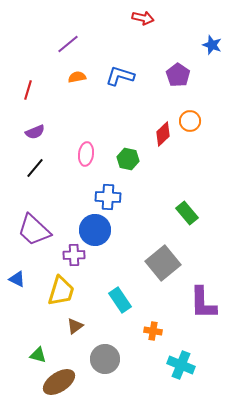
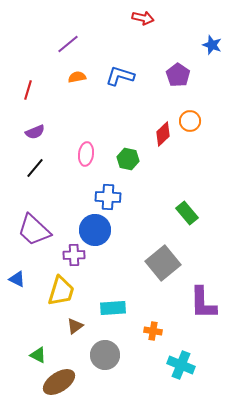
cyan rectangle: moved 7 px left, 8 px down; rotated 60 degrees counterclockwise
green triangle: rotated 12 degrees clockwise
gray circle: moved 4 px up
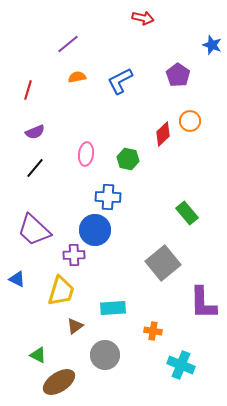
blue L-shape: moved 5 px down; rotated 44 degrees counterclockwise
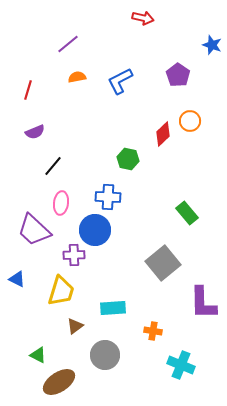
pink ellipse: moved 25 px left, 49 px down
black line: moved 18 px right, 2 px up
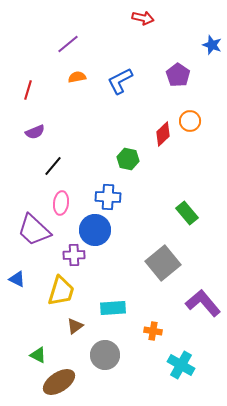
purple L-shape: rotated 141 degrees clockwise
cyan cross: rotated 8 degrees clockwise
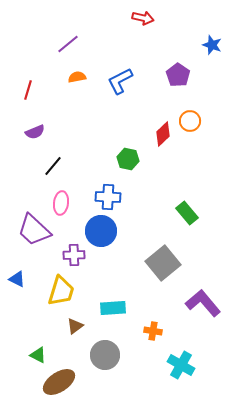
blue circle: moved 6 px right, 1 px down
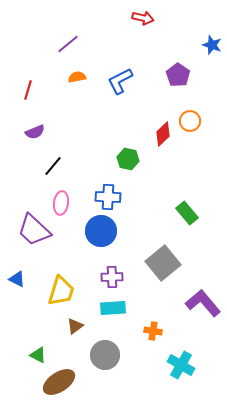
purple cross: moved 38 px right, 22 px down
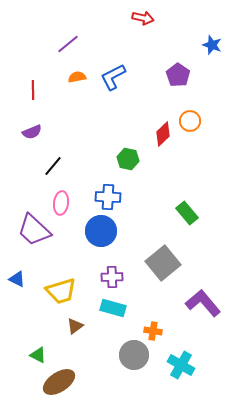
blue L-shape: moved 7 px left, 4 px up
red line: moved 5 px right; rotated 18 degrees counterclockwise
purple semicircle: moved 3 px left
yellow trapezoid: rotated 56 degrees clockwise
cyan rectangle: rotated 20 degrees clockwise
gray circle: moved 29 px right
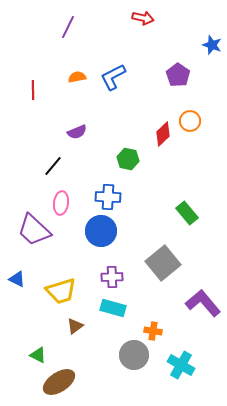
purple line: moved 17 px up; rotated 25 degrees counterclockwise
purple semicircle: moved 45 px right
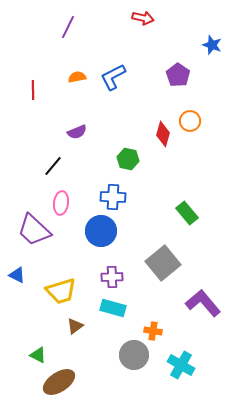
red diamond: rotated 30 degrees counterclockwise
blue cross: moved 5 px right
blue triangle: moved 4 px up
